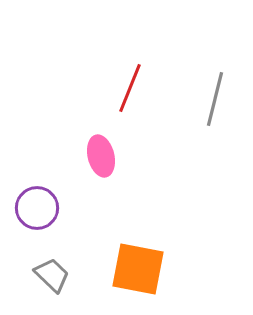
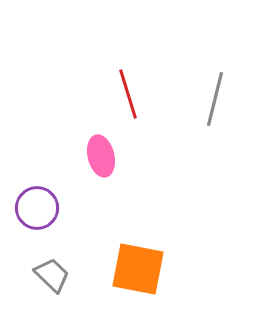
red line: moved 2 px left, 6 px down; rotated 39 degrees counterclockwise
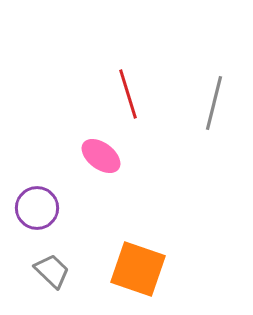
gray line: moved 1 px left, 4 px down
pink ellipse: rotated 39 degrees counterclockwise
orange square: rotated 8 degrees clockwise
gray trapezoid: moved 4 px up
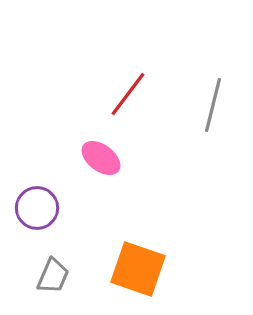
red line: rotated 54 degrees clockwise
gray line: moved 1 px left, 2 px down
pink ellipse: moved 2 px down
gray trapezoid: moved 1 px right, 5 px down; rotated 69 degrees clockwise
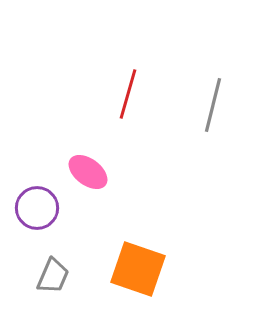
red line: rotated 21 degrees counterclockwise
pink ellipse: moved 13 px left, 14 px down
